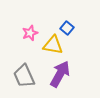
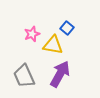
pink star: moved 2 px right, 1 px down
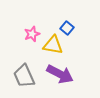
purple arrow: rotated 88 degrees clockwise
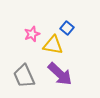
purple arrow: rotated 16 degrees clockwise
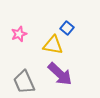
pink star: moved 13 px left
gray trapezoid: moved 6 px down
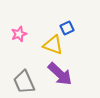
blue square: rotated 24 degrees clockwise
yellow triangle: rotated 10 degrees clockwise
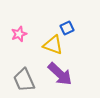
gray trapezoid: moved 2 px up
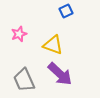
blue square: moved 1 px left, 17 px up
